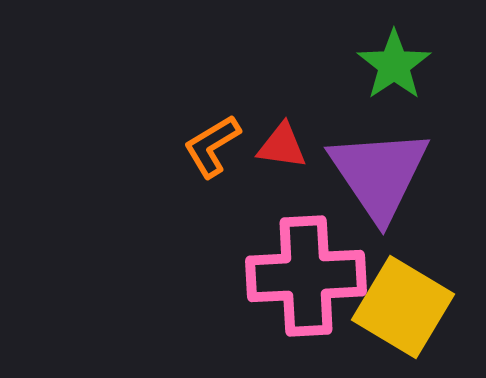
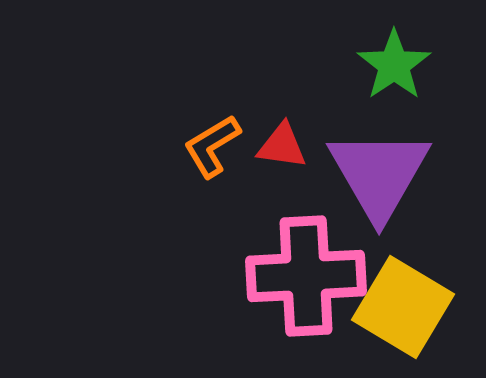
purple triangle: rotated 4 degrees clockwise
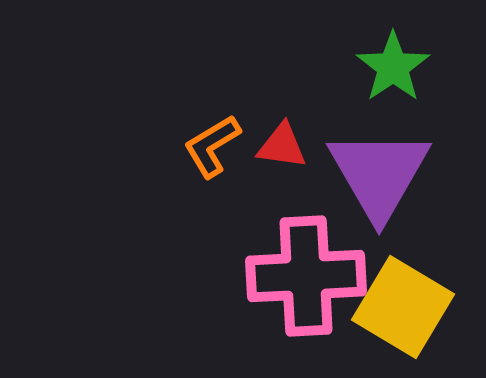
green star: moved 1 px left, 2 px down
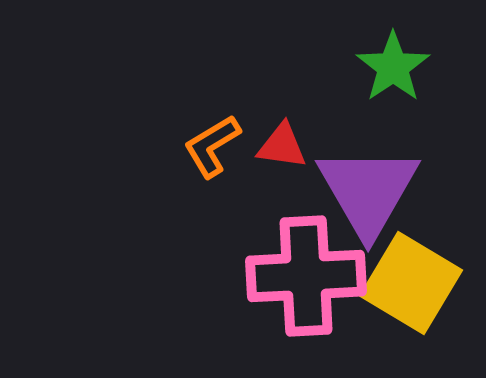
purple triangle: moved 11 px left, 17 px down
yellow square: moved 8 px right, 24 px up
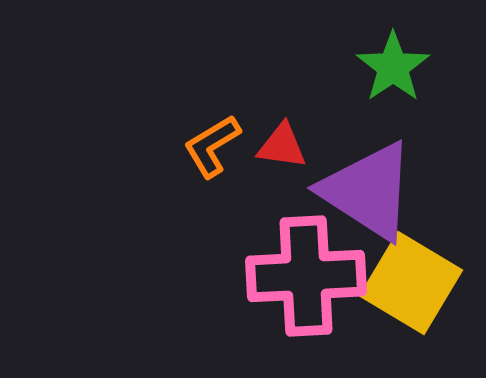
purple triangle: rotated 27 degrees counterclockwise
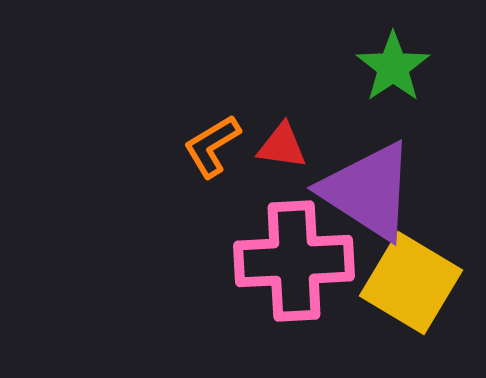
pink cross: moved 12 px left, 15 px up
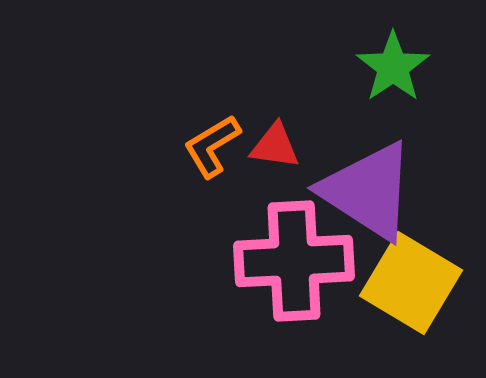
red triangle: moved 7 px left
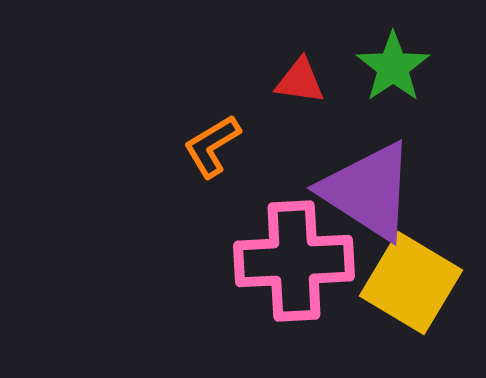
red triangle: moved 25 px right, 65 px up
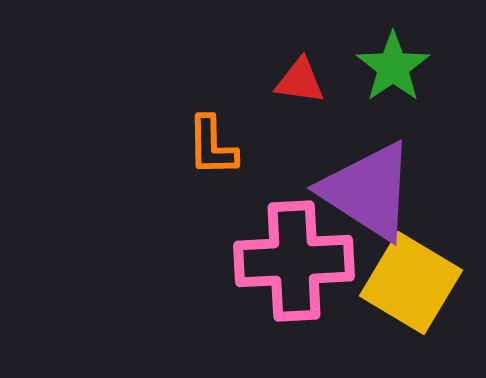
orange L-shape: rotated 60 degrees counterclockwise
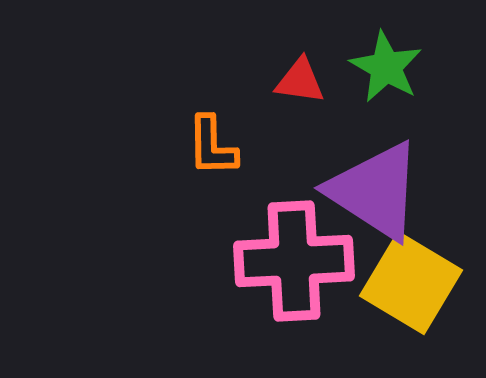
green star: moved 7 px left; rotated 8 degrees counterclockwise
purple triangle: moved 7 px right
